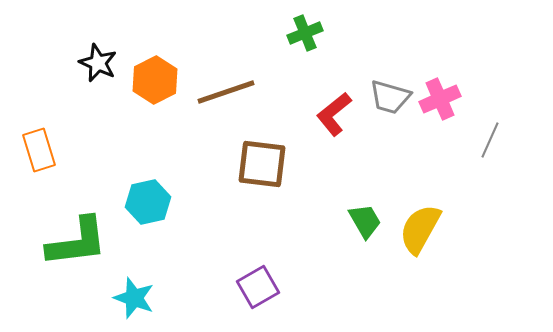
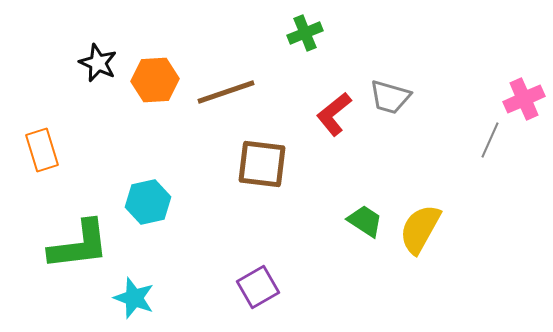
orange hexagon: rotated 24 degrees clockwise
pink cross: moved 84 px right
orange rectangle: moved 3 px right
green trapezoid: rotated 27 degrees counterclockwise
green L-shape: moved 2 px right, 3 px down
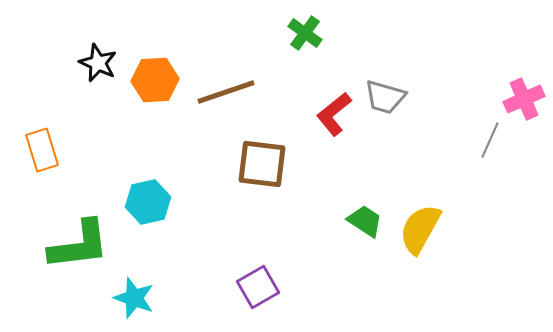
green cross: rotated 32 degrees counterclockwise
gray trapezoid: moved 5 px left
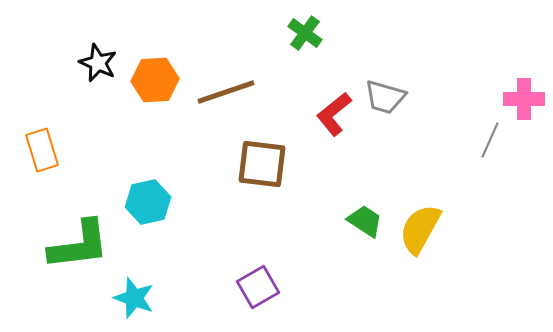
pink cross: rotated 24 degrees clockwise
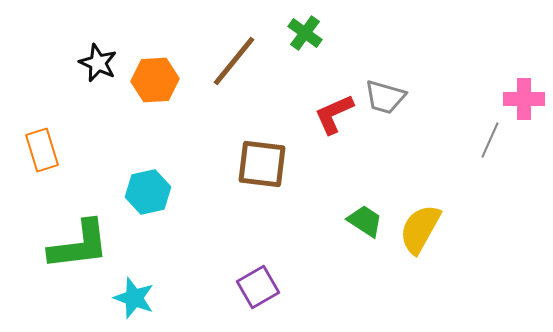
brown line: moved 8 px right, 31 px up; rotated 32 degrees counterclockwise
red L-shape: rotated 15 degrees clockwise
cyan hexagon: moved 10 px up
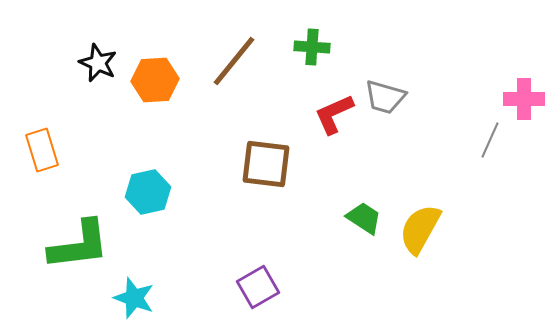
green cross: moved 7 px right, 14 px down; rotated 32 degrees counterclockwise
brown square: moved 4 px right
green trapezoid: moved 1 px left, 3 px up
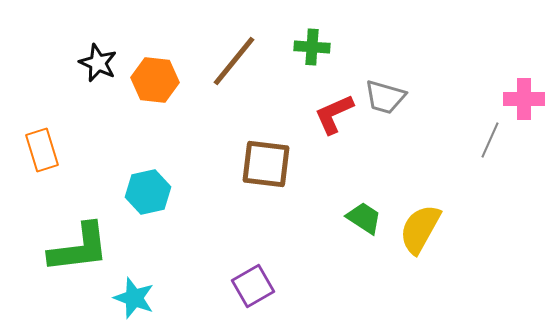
orange hexagon: rotated 9 degrees clockwise
green L-shape: moved 3 px down
purple square: moved 5 px left, 1 px up
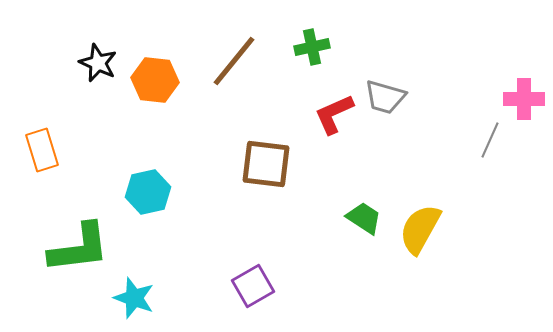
green cross: rotated 16 degrees counterclockwise
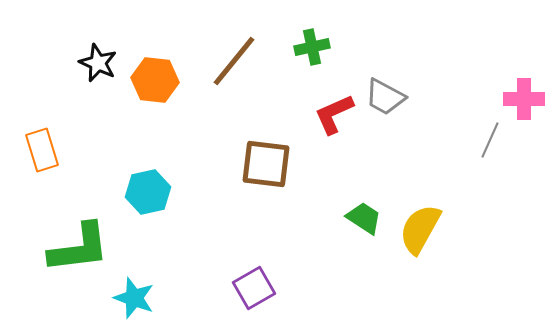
gray trapezoid: rotated 12 degrees clockwise
purple square: moved 1 px right, 2 px down
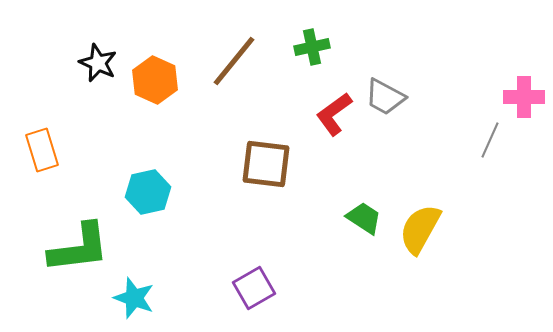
orange hexagon: rotated 18 degrees clockwise
pink cross: moved 2 px up
red L-shape: rotated 12 degrees counterclockwise
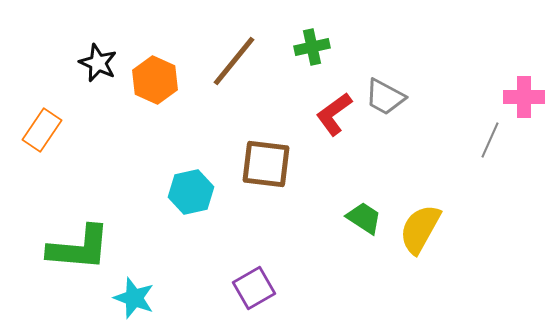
orange rectangle: moved 20 px up; rotated 51 degrees clockwise
cyan hexagon: moved 43 px right
green L-shape: rotated 12 degrees clockwise
